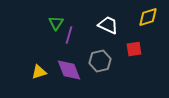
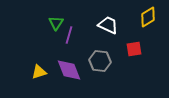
yellow diamond: rotated 15 degrees counterclockwise
gray hexagon: rotated 20 degrees clockwise
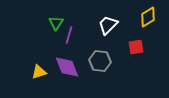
white trapezoid: rotated 70 degrees counterclockwise
red square: moved 2 px right, 2 px up
purple diamond: moved 2 px left, 3 px up
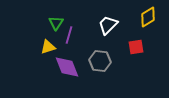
yellow triangle: moved 9 px right, 25 px up
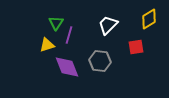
yellow diamond: moved 1 px right, 2 px down
yellow triangle: moved 1 px left, 2 px up
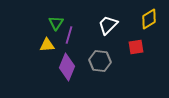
yellow triangle: rotated 14 degrees clockwise
purple diamond: rotated 44 degrees clockwise
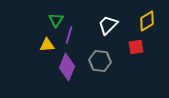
yellow diamond: moved 2 px left, 2 px down
green triangle: moved 3 px up
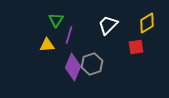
yellow diamond: moved 2 px down
gray hexagon: moved 8 px left, 3 px down; rotated 25 degrees counterclockwise
purple diamond: moved 6 px right
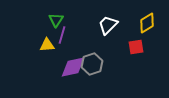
purple line: moved 7 px left
purple diamond: rotated 56 degrees clockwise
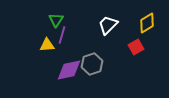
red square: rotated 21 degrees counterclockwise
purple diamond: moved 4 px left, 3 px down
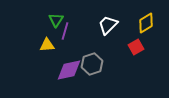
yellow diamond: moved 1 px left
purple line: moved 3 px right, 4 px up
